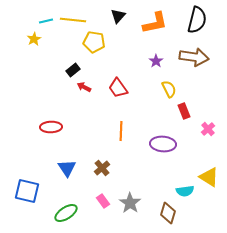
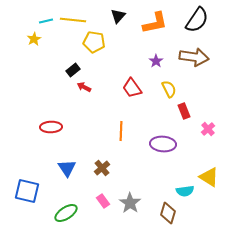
black semicircle: rotated 20 degrees clockwise
red trapezoid: moved 14 px right
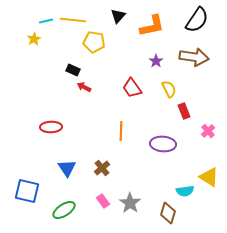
orange L-shape: moved 3 px left, 3 px down
black rectangle: rotated 64 degrees clockwise
pink cross: moved 2 px down
green ellipse: moved 2 px left, 3 px up
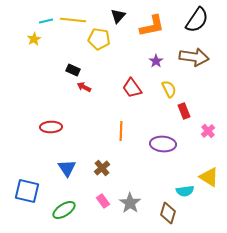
yellow pentagon: moved 5 px right, 3 px up
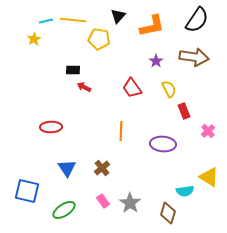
black rectangle: rotated 24 degrees counterclockwise
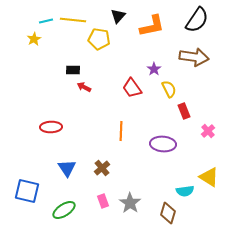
purple star: moved 2 px left, 8 px down
pink rectangle: rotated 16 degrees clockwise
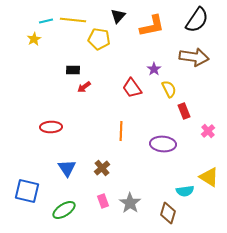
red arrow: rotated 64 degrees counterclockwise
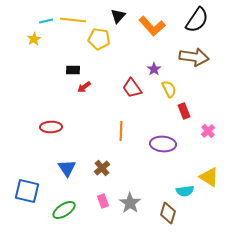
orange L-shape: rotated 60 degrees clockwise
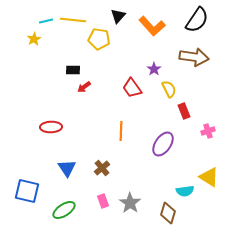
pink cross: rotated 24 degrees clockwise
purple ellipse: rotated 60 degrees counterclockwise
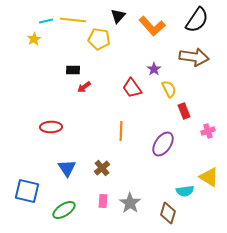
pink rectangle: rotated 24 degrees clockwise
